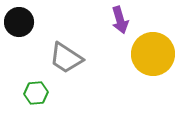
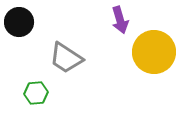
yellow circle: moved 1 px right, 2 px up
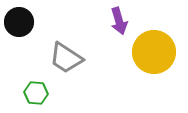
purple arrow: moved 1 px left, 1 px down
green hexagon: rotated 10 degrees clockwise
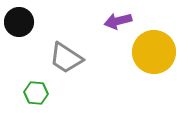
purple arrow: moved 1 px left; rotated 92 degrees clockwise
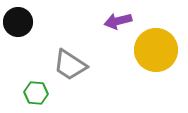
black circle: moved 1 px left
yellow circle: moved 2 px right, 2 px up
gray trapezoid: moved 4 px right, 7 px down
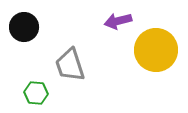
black circle: moved 6 px right, 5 px down
gray trapezoid: rotated 39 degrees clockwise
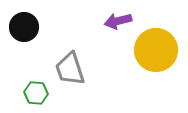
gray trapezoid: moved 4 px down
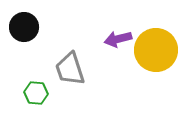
purple arrow: moved 18 px down
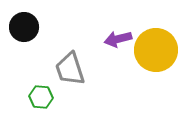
green hexagon: moved 5 px right, 4 px down
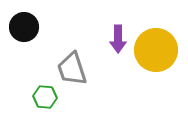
purple arrow: rotated 76 degrees counterclockwise
gray trapezoid: moved 2 px right
green hexagon: moved 4 px right
